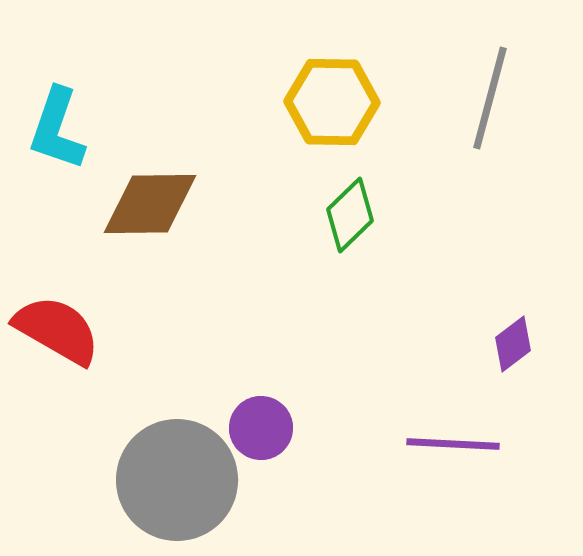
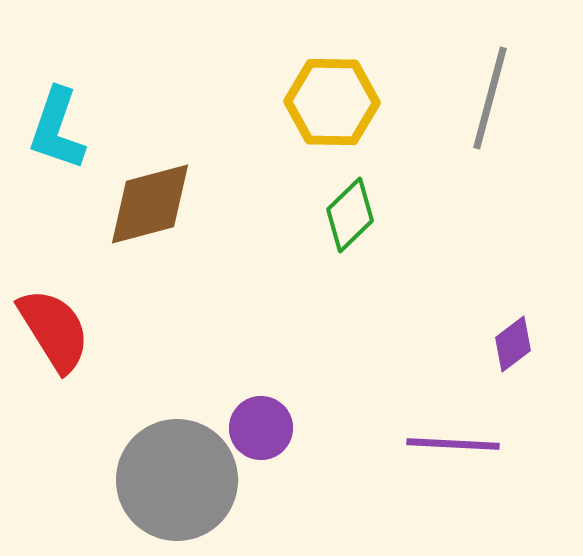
brown diamond: rotated 14 degrees counterclockwise
red semicircle: moved 3 px left; rotated 28 degrees clockwise
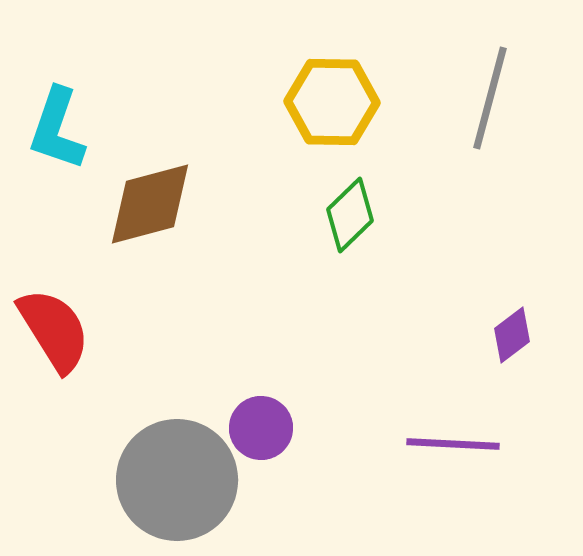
purple diamond: moved 1 px left, 9 px up
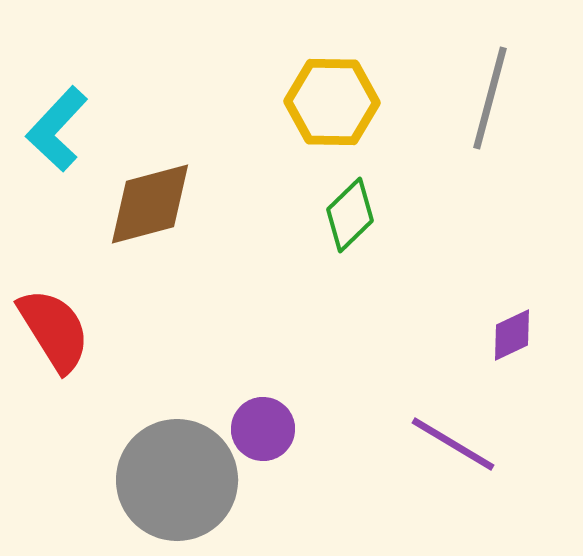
cyan L-shape: rotated 24 degrees clockwise
purple diamond: rotated 12 degrees clockwise
purple circle: moved 2 px right, 1 px down
purple line: rotated 28 degrees clockwise
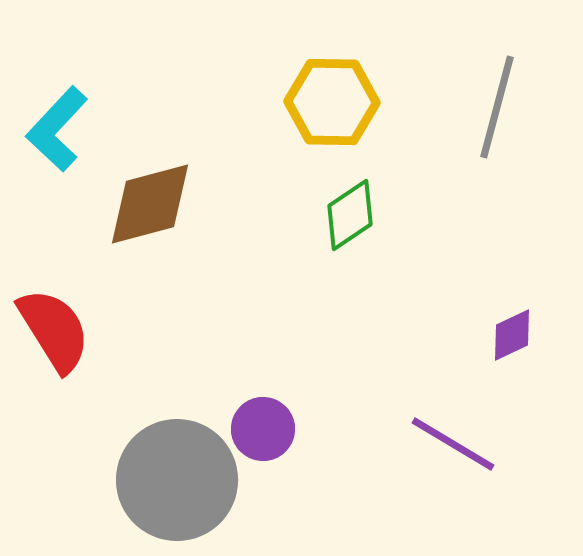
gray line: moved 7 px right, 9 px down
green diamond: rotated 10 degrees clockwise
